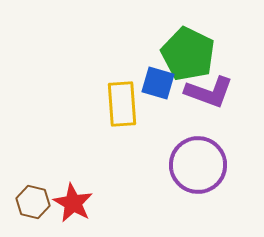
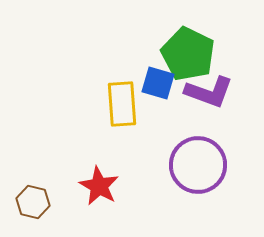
red star: moved 26 px right, 17 px up
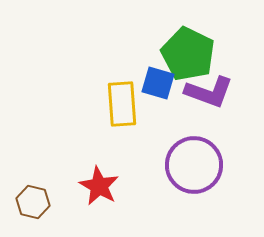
purple circle: moved 4 px left
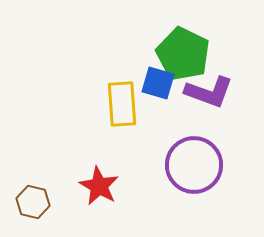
green pentagon: moved 5 px left
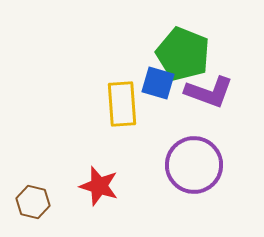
green pentagon: rotated 4 degrees counterclockwise
red star: rotated 12 degrees counterclockwise
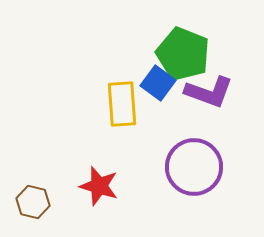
blue square: rotated 20 degrees clockwise
purple circle: moved 2 px down
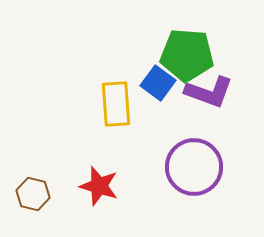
green pentagon: moved 4 px right, 1 px down; rotated 18 degrees counterclockwise
yellow rectangle: moved 6 px left
brown hexagon: moved 8 px up
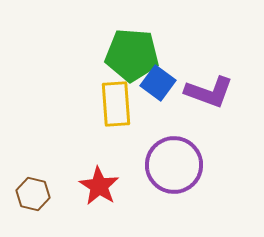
green pentagon: moved 55 px left
purple circle: moved 20 px left, 2 px up
red star: rotated 15 degrees clockwise
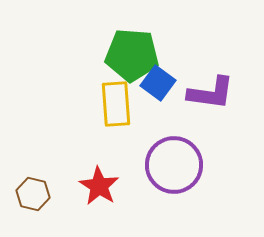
purple L-shape: moved 2 px right, 1 px down; rotated 12 degrees counterclockwise
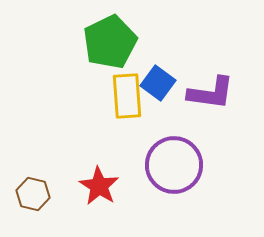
green pentagon: moved 22 px left, 13 px up; rotated 30 degrees counterclockwise
yellow rectangle: moved 11 px right, 8 px up
